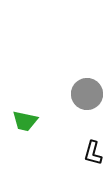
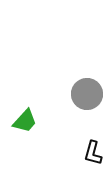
green trapezoid: rotated 60 degrees counterclockwise
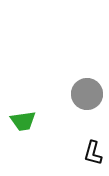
green trapezoid: moved 2 px left; rotated 40 degrees clockwise
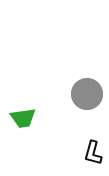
green trapezoid: moved 3 px up
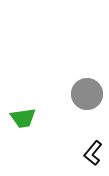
black L-shape: rotated 25 degrees clockwise
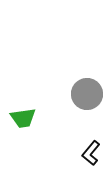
black L-shape: moved 2 px left
